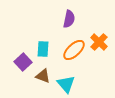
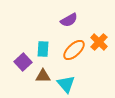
purple semicircle: moved 1 px down; rotated 48 degrees clockwise
brown triangle: rotated 21 degrees counterclockwise
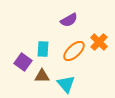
orange ellipse: moved 1 px down
purple square: rotated 12 degrees counterclockwise
brown triangle: moved 1 px left
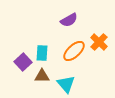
cyan rectangle: moved 1 px left, 4 px down
purple square: rotated 12 degrees clockwise
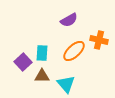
orange cross: moved 2 px up; rotated 30 degrees counterclockwise
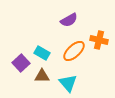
cyan rectangle: rotated 63 degrees counterclockwise
purple square: moved 2 px left, 1 px down
cyan triangle: moved 2 px right, 1 px up
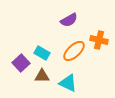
cyan triangle: rotated 24 degrees counterclockwise
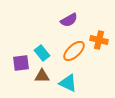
cyan rectangle: rotated 21 degrees clockwise
purple square: rotated 36 degrees clockwise
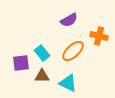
orange cross: moved 4 px up
orange ellipse: moved 1 px left
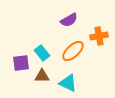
orange cross: rotated 24 degrees counterclockwise
